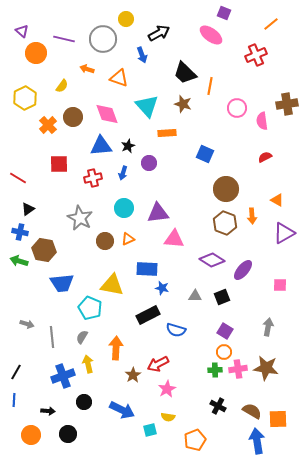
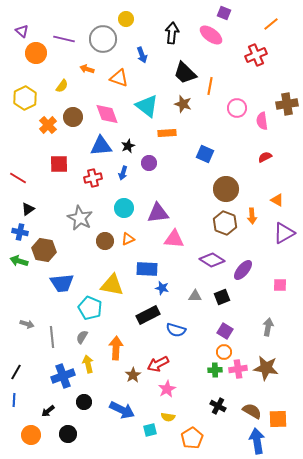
black arrow at (159, 33): moved 13 px right; rotated 55 degrees counterclockwise
cyan triangle at (147, 106): rotated 10 degrees counterclockwise
black arrow at (48, 411): rotated 136 degrees clockwise
orange pentagon at (195, 440): moved 3 px left, 2 px up; rotated 10 degrees counterclockwise
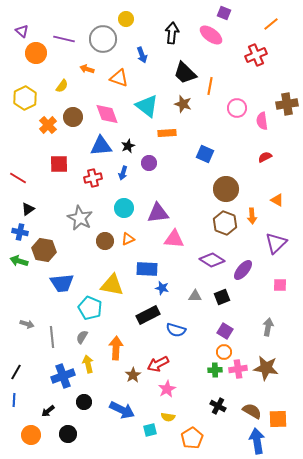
purple triangle at (284, 233): moved 8 px left, 10 px down; rotated 15 degrees counterclockwise
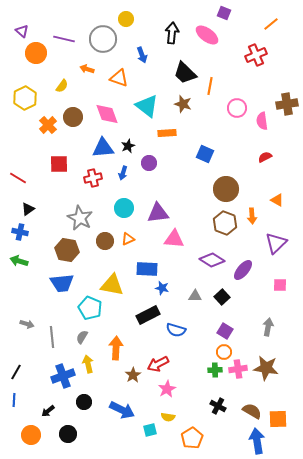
pink ellipse at (211, 35): moved 4 px left
blue triangle at (101, 146): moved 2 px right, 2 px down
brown hexagon at (44, 250): moved 23 px right
black square at (222, 297): rotated 21 degrees counterclockwise
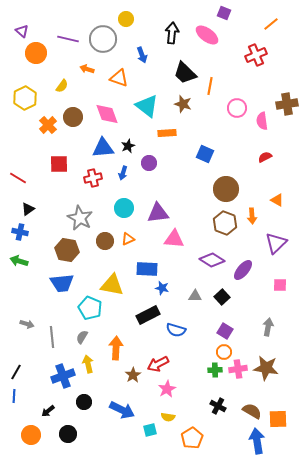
purple line at (64, 39): moved 4 px right
blue line at (14, 400): moved 4 px up
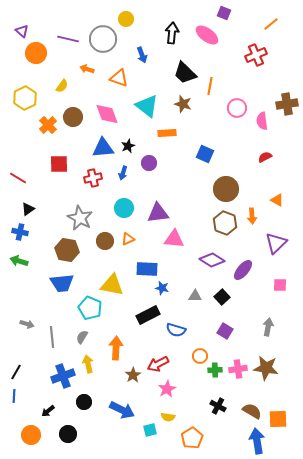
orange circle at (224, 352): moved 24 px left, 4 px down
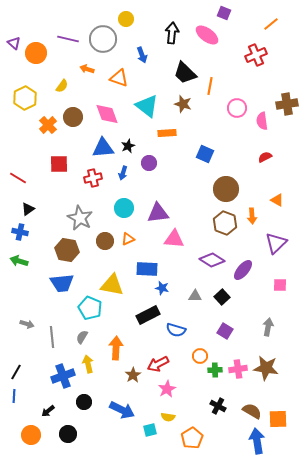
purple triangle at (22, 31): moved 8 px left, 12 px down
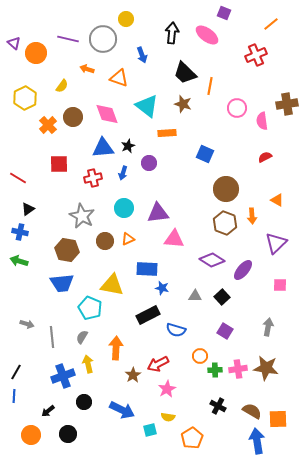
gray star at (80, 218): moved 2 px right, 2 px up
